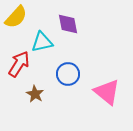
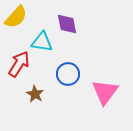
purple diamond: moved 1 px left
cyan triangle: rotated 20 degrees clockwise
pink triangle: moved 2 px left; rotated 28 degrees clockwise
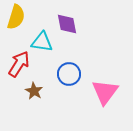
yellow semicircle: rotated 25 degrees counterclockwise
blue circle: moved 1 px right
brown star: moved 1 px left, 3 px up
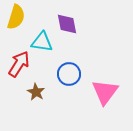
brown star: moved 2 px right, 1 px down
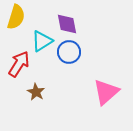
cyan triangle: moved 1 px up; rotated 40 degrees counterclockwise
blue circle: moved 22 px up
pink triangle: moved 1 px right; rotated 12 degrees clockwise
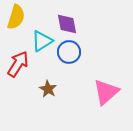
red arrow: moved 1 px left
brown star: moved 12 px right, 3 px up
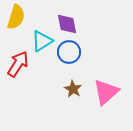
brown star: moved 25 px right
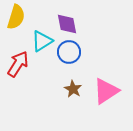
pink triangle: moved 1 px up; rotated 8 degrees clockwise
